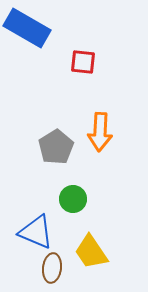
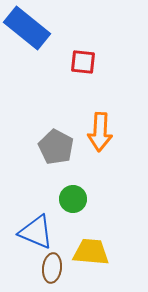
blue rectangle: rotated 9 degrees clockwise
gray pentagon: rotated 12 degrees counterclockwise
yellow trapezoid: rotated 129 degrees clockwise
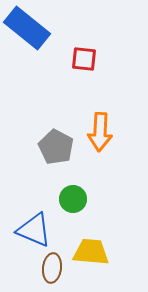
red square: moved 1 px right, 3 px up
blue triangle: moved 2 px left, 2 px up
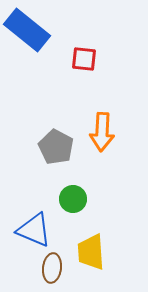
blue rectangle: moved 2 px down
orange arrow: moved 2 px right
yellow trapezoid: rotated 99 degrees counterclockwise
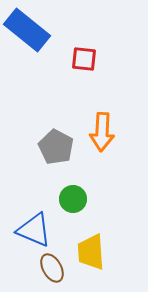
brown ellipse: rotated 36 degrees counterclockwise
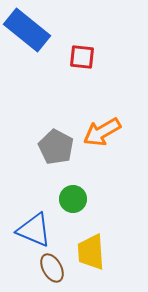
red square: moved 2 px left, 2 px up
orange arrow: rotated 57 degrees clockwise
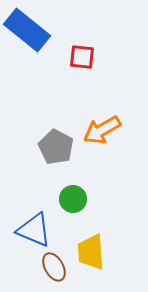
orange arrow: moved 2 px up
brown ellipse: moved 2 px right, 1 px up
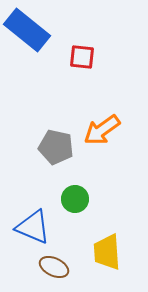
orange arrow: rotated 6 degrees counterclockwise
gray pentagon: rotated 16 degrees counterclockwise
green circle: moved 2 px right
blue triangle: moved 1 px left, 3 px up
yellow trapezoid: moved 16 px right
brown ellipse: rotated 36 degrees counterclockwise
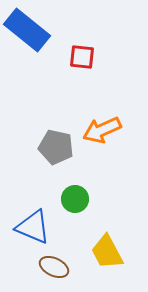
orange arrow: rotated 12 degrees clockwise
yellow trapezoid: rotated 24 degrees counterclockwise
